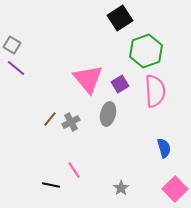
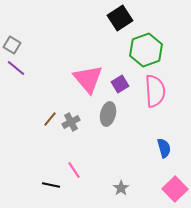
green hexagon: moved 1 px up
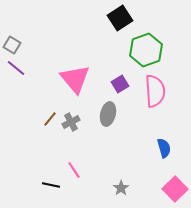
pink triangle: moved 13 px left
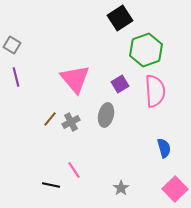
purple line: moved 9 px down; rotated 36 degrees clockwise
gray ellipse: moved 2 px left, 1 px down
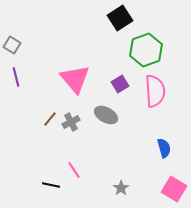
gray ellipse: rotated 75 degrees counterclockwise
pink square: moved 1 px left; rotated 15 degrees counterclockwise
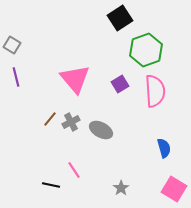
gray ellipse: moved 5 px left, 15 px down
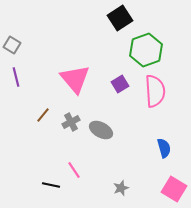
brown line: moved 7 px left, 4 px up
gray star: rotated 14 degrees clockwise
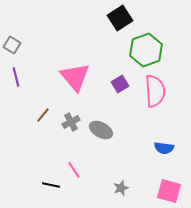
pink triangle: moved 2 px up
blue semicircle: rotated 114 degrees clockwise
pink square: moved 5 px left, 2 px down; rotated 15 degrees counterclockwise
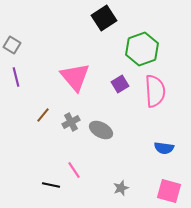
black square: moved 16 px left
green hexagon: moved 4 px left, 1 px up
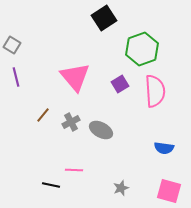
pink line: rotated 54 degrees counterclockwise
